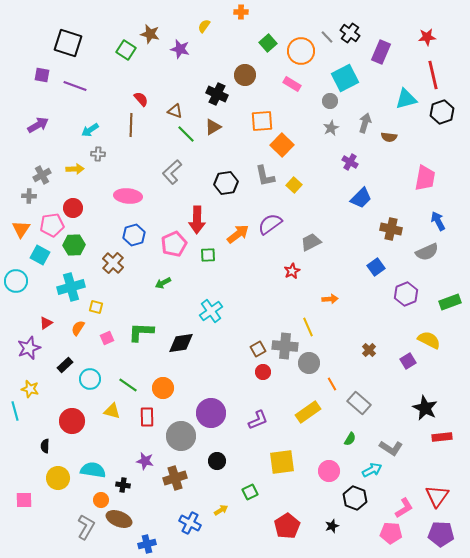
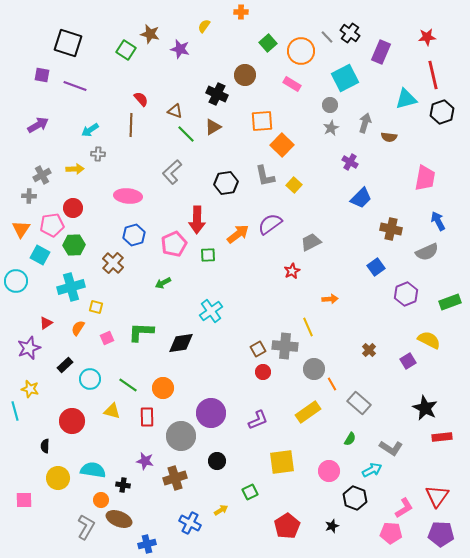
gray circle at (330, 101): moved 4 px down
gray circle at (309, 363): moved 5 px right, 6 px down
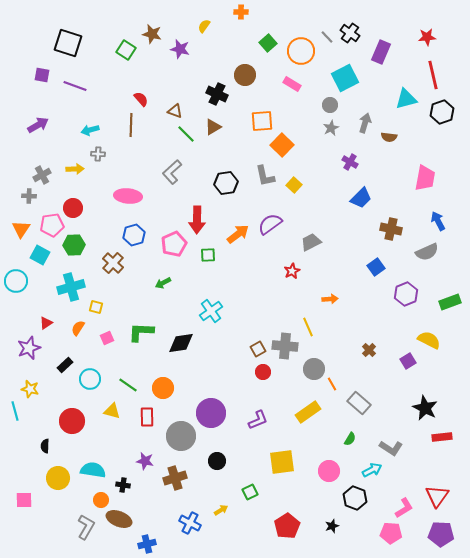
brown star at (150, 34): moved 2 px right
cyan arrow at (90, 130): rotated 18 degrees clockwise
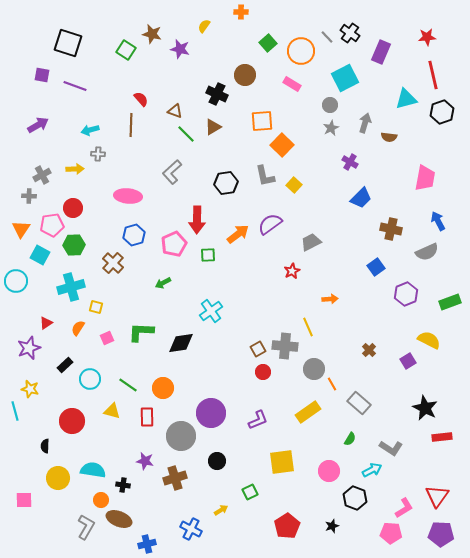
blue cross at (190, 523): moved 1 px right, 6 px down
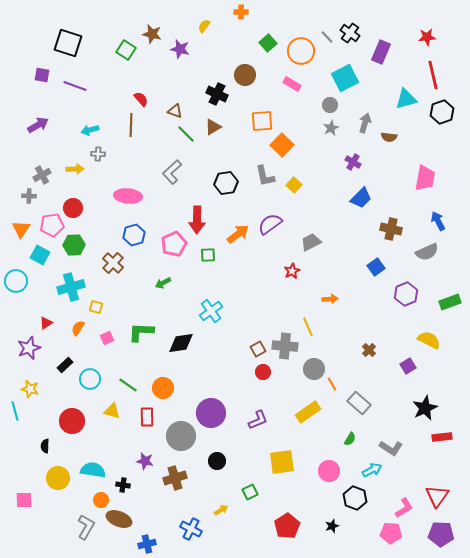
purple cross at (350, 162): moved 3 px right
purple square at (408, 361): moved 5 px down
black star at (425, 408): rotated 20 degrees clockwise
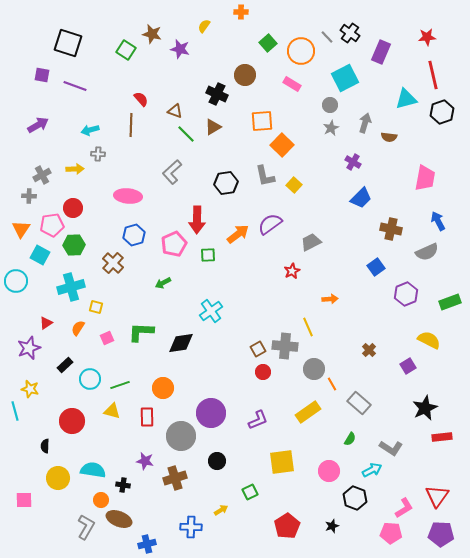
green line at (128, 385): moved 8 px left; rotated 54 degrees counterclockwise
blue cross at (191, 529): moved 2 px up; rotated 25 degrees counterclockwise
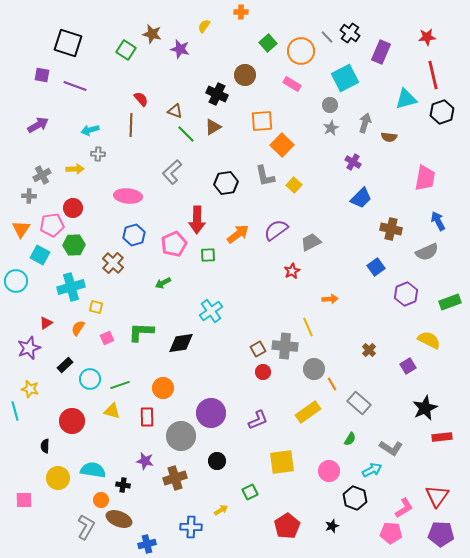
purple semicircle at (270, 224): moved 6 px right, 6 px down
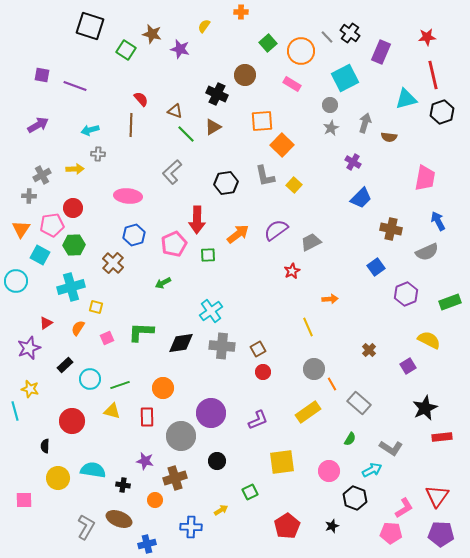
black square at (68, 43): moved 22 px right, 17 px up
gray cross at (285, 346): moved 63 px left
orange circle at (101, 500): moved 54 px right
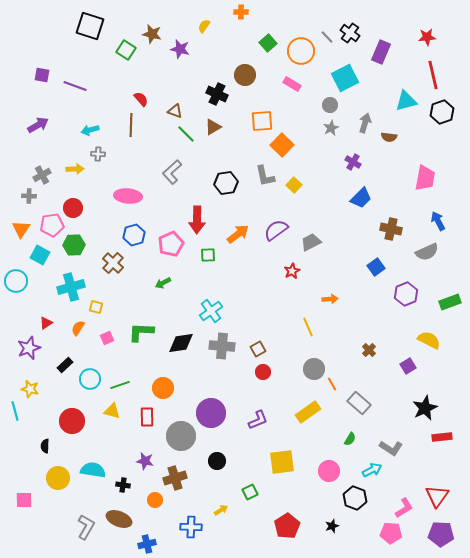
cyan triangle at (406, 99): moved 2 px down
pink pentagon at (174, 244): moved 3 px left
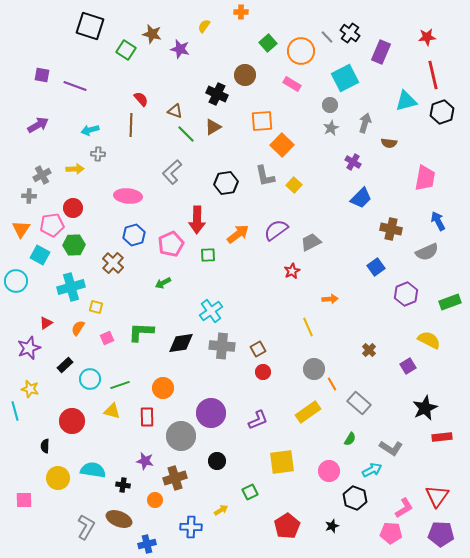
brown semicircle at (389, 137): moved 6 px down
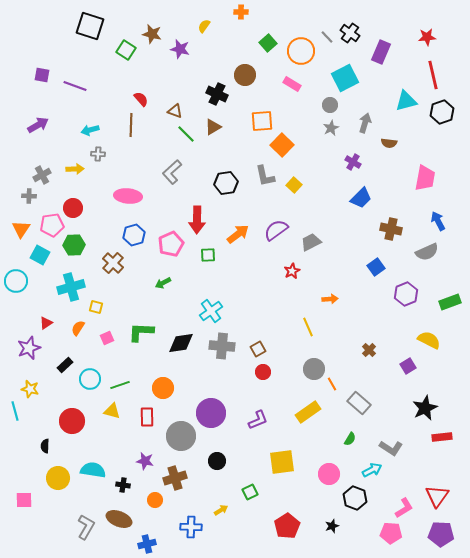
pink circle at (329, 471): moved 3 px down
